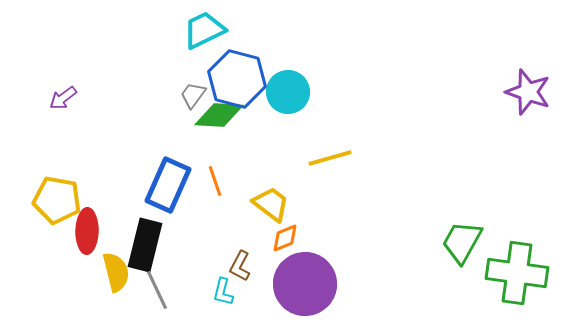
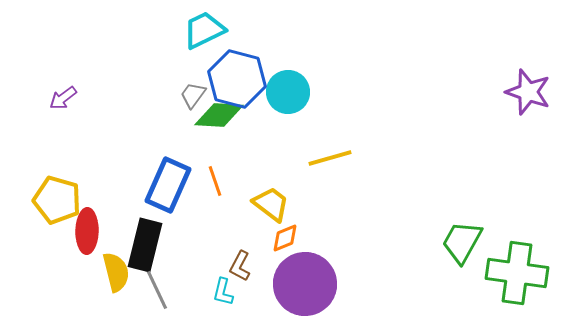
yellow pentagon: rotated 6 degrees clockwise
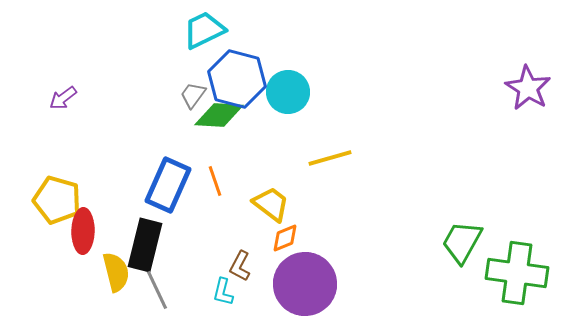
purple star: moved 4 px up; rotated 12 degrees clockwise
red ellipse: moved 4 px left
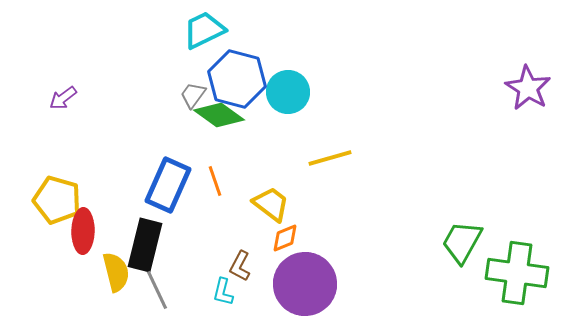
green diamond: rotated 33 degrees clockwise
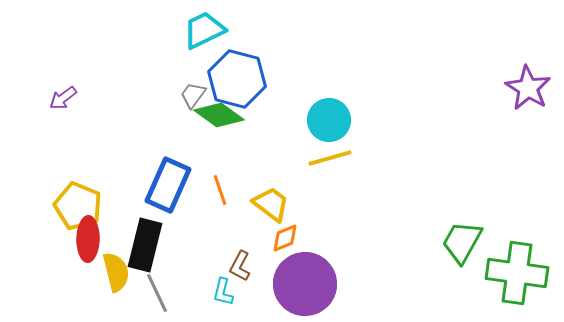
cyan circle: moved 41 px right, 28 px down
orange line: moved 5 px right, 9 px down
yellow pentagon: moved 21 px right, 6 px down; rotated 6 degrees clockwise
red ellipse: moved 5 px right, 8 px down
gray line: moved 3 px down
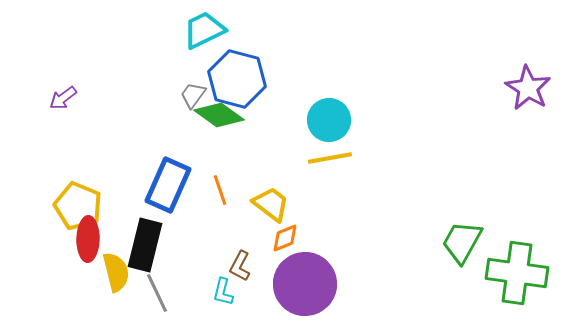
yellow line: rotated 6 degrees clockwise
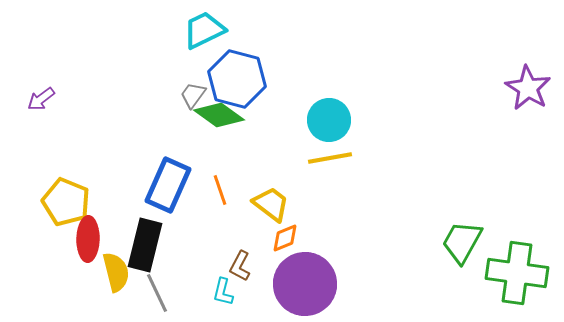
purple arrow: moved 22 px left, 1 px down
yellow pentagon: moved 12 px left, 4 px up
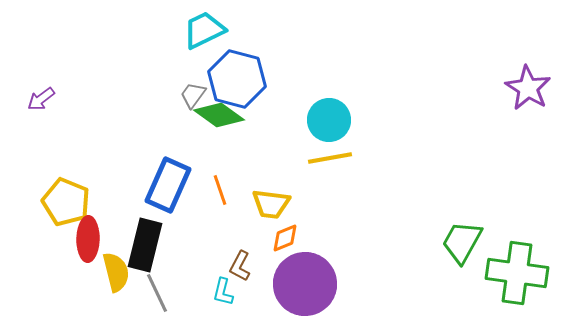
yellow trapezoid: rotated 150 degrees clockwise
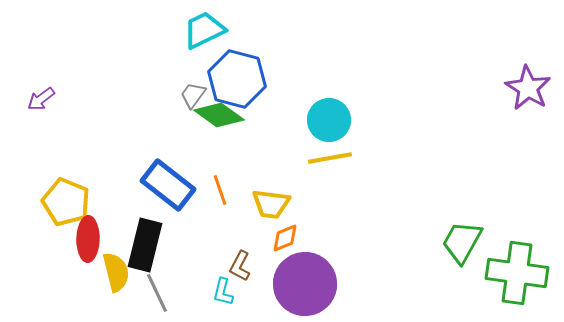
blue rectangle: rotated 76 degrees counterclockwise
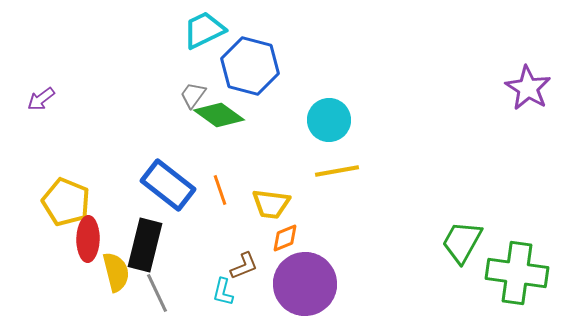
blue hexagon: moved 13 px right, 13 px up
yellow line: moved 7 px right, 13 px down
brown L-shape: moved 4 px right; rotated 140 degrees counterclockwise
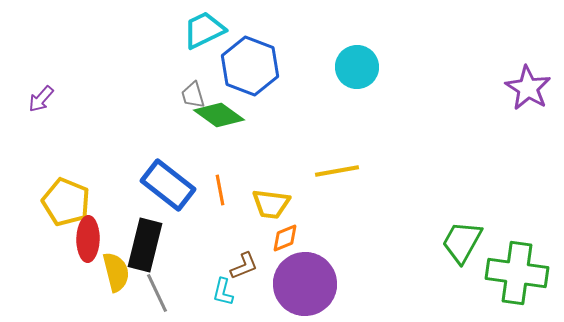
blue hexagon: rotated 6 degrees clockwise
gray trapezoid: rotated 52 degrees counterclockwise
purple arrow: rotated 12 degrees counterclockwise
cyan circle: moved 28 px right, 53 px up
orange line: rotated 8 degrees clockwise
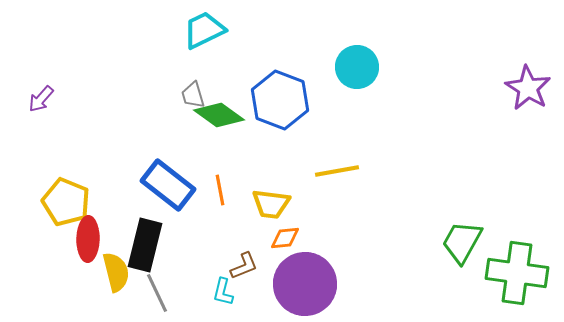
blue hexagon: moved 30 px right, 34 px down
orange diamond: rotated 16 degrees clockwise
